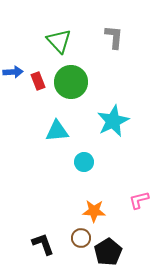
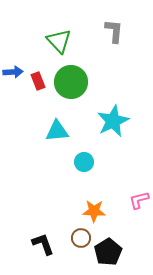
gray L-shape: moved 6 px up
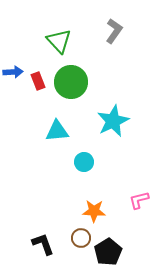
gray L-shape: rotated 30 degrees clockwise
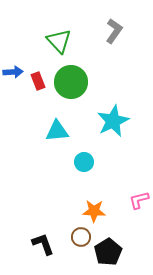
brown circle: moved 1 px up
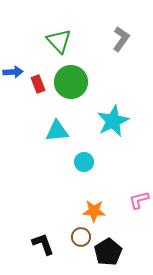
gray L-shape: moved 7 px right, 8 px down
red rectangle: moved 3 px down
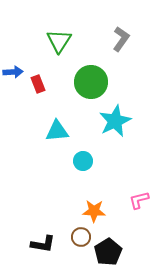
green triangle: rotated 16 degrees clockwise
green circle: moved 20 px right
cyan star: moved 2 px right
cyan circle: moved 1 px left, 1 px up
black L-shape: rotated 120 degrees clockwise
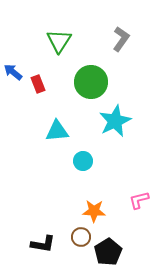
blue arrow: rotated 138 degrees counterclockwise
